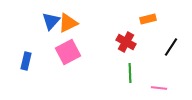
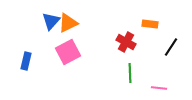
orange rectangle: moved 2 px right, 5 px down; rotated 21 degrees clockwise
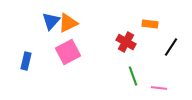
green line: moved 3 px right, 3 px down; rotated 18 degrees counterclockwise
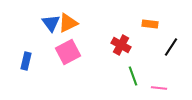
blue triangle: moved 2 px down; rotated 18 degrees counterclockwise
red cross: moved 5 px left, 3 px down
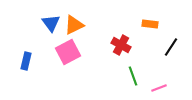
orange triangle: moved 6 px right, 2 px down
pink line: rotated 28 degrees counterclockwise
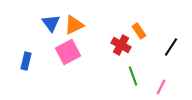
orange rectangle: moved 11 px left, 7 px down; rotated 49 degrees clockwise
pink line: moved 2 px right, 1 px up; rotated 42 degrees counterclockwise
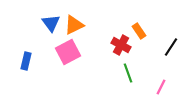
green line: moved 5 px left, 3 px up
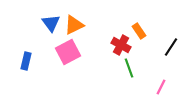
green line: moved 1 px right, 5 px up
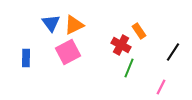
black line: moved 2 px right, 5 px down
blue rectangle: moved 3 px up; rotated 12 degrees counterclockwise
green line: rotated 42 degrees clockwise
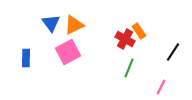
red cross: moved 4 px right, 6 px up
